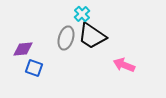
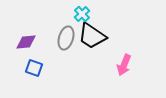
purple diamond: moved 3 px right, 7 px up
pink arrow: rotated 90 degrees counterclockwise
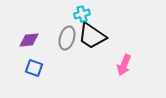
cyan cross: rotated 28 degrees clockwise
gray ellipse: moved 1 px right
purple diamond: moved 3 px right, 2 px up
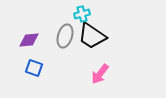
gray ellipse: moved 2 px left, 2 px up
pink arrow: moved 24 px left, 9 px down; rotated 15 degrees clockwise
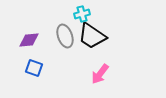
gray ellipse: rotated 35 degrees counterclockwise
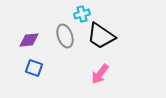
black trapezoid: moved 9 px right
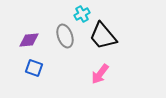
cyan cross: rotated 14 degrees counterclockwise
black trapezoid: moved 2 px right; rotated 16 degrees clockwise
